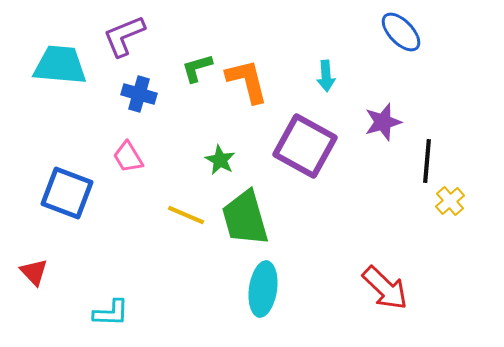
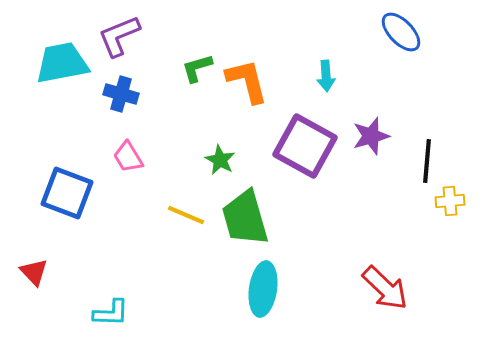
purple L-shape: moved 5 px left
cyan trapezoid: moved 2 px right, 2 px up; rotated 16 degrees counterclockwise
blue cross: moved 18 px left
purple star: moved 12 px left, 14 px down
yellow cross: rotated 36 degrees clockwise
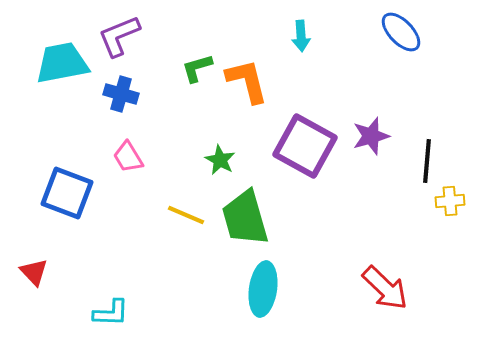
cyan arrow: moved 25 px left, 40 px up
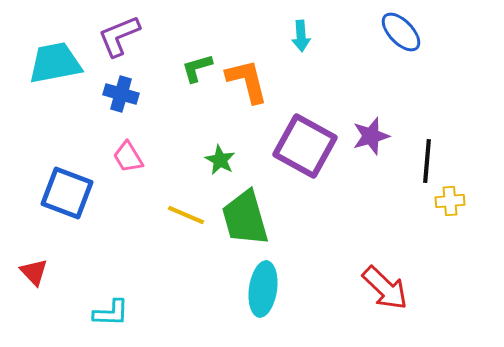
cyan trapezoid: moved 7 px left
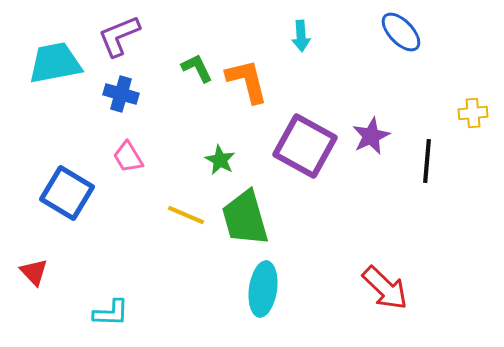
green L-shape: rotated 80 degrees clockwise
purple star: rotated 9 degrees counterclockwise
blue square: rotated 10 degrees clockwise
yellow cross: moved 23 px right, 88 px up
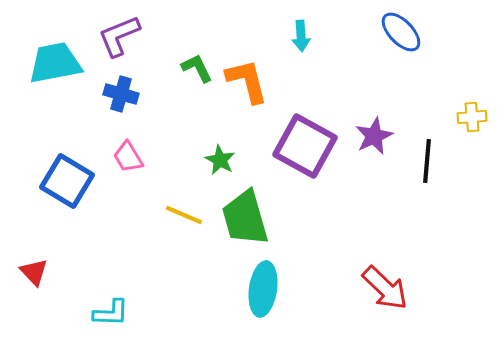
yellow cross: moved 1 px left, 4 px down
purple star: moved 3 px right
blue square: moved 12 px up
yellow line: moved 2 px left
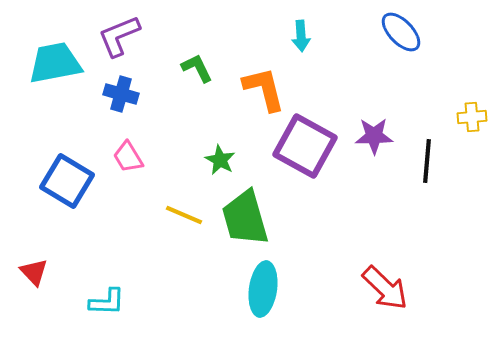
orange L-shape: moved 17 px right, 8 px down
purple star: rotated 24 degrees clockwise
cyan L-shape: moved 4 px left, 11 px up
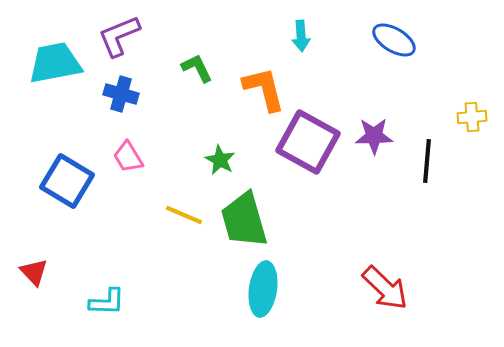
blue ellipse: moved 7 px left, 8 px down; rotated 15 degrees counterclockwise
purple square: moved 3 px right, 4 px up
green trapezoid: moved 1 px left, 2 px down
